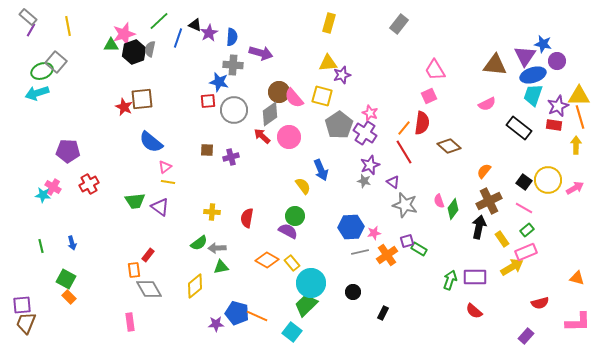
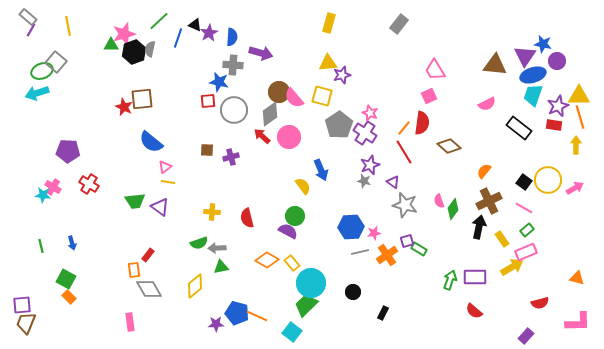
red cross at (89, 184): rotated 30 degrees counterclockwise
red semicircle at (247, 218): rotated 24 degrees counterclockwise
green semicircle at (199, 243): rotated 18 degrees clockwise
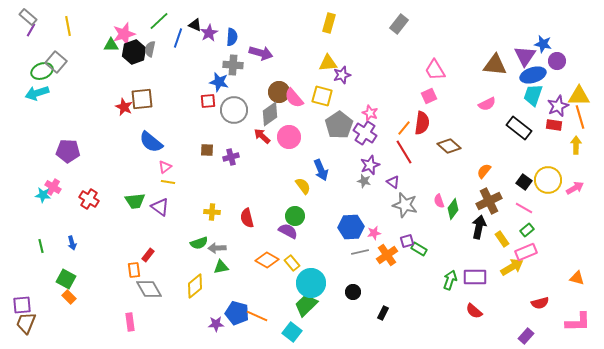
red cross at (89, 184): moved 15 px down
